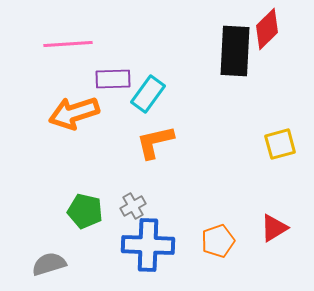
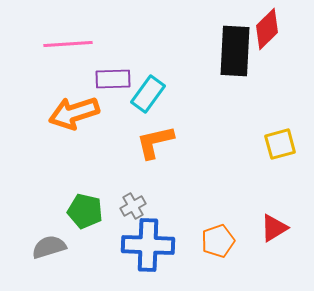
gray semicircle: moved 17 px up
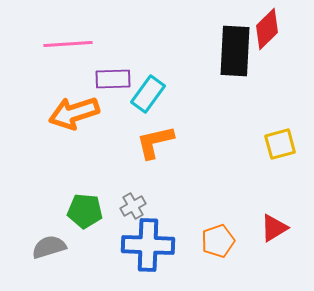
green pentagon: rotated 8 degrees counterclockwise
